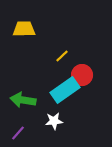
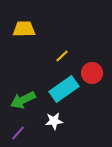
red circle: moved 10 px right, 2 px up
cyan rectangle: moved 1 px left, 1 px up
green arrow: rotated 35 degrees counterclockwise
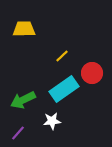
white star: moved 2 px left
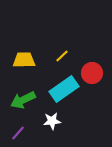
yellow trapezoid: moved 31 px down
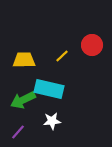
red circle: moved 28 px up
cyan rectangle: moved 15 px left; rotated 48 degrees clockwise
purple line: moved 1 px up
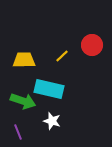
green arrow: moved 1 px down; rotated 135 degrees counterclockwise
white star: rotated 24 degrees clockwise
purple line: rotated 63 degrees counterclockwise
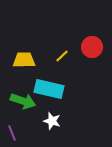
red circle: moved 2 px down
purple line: moved 6 px left, 1 px down
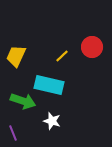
yellow trapezoid: moved 8 px left, 4 px up; rotated 65 degrees counterclockwise
cyan rectangle: moved 4 px up
purple line: moved 1 px right
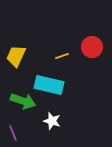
yellow line: rotated 24 degrees clockwise
